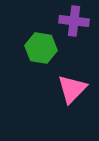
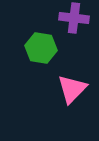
purple cross: moved 3 px up
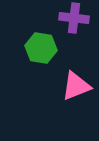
pink triangle: moved 4 px right, 3 px up; rotated 24 degrees clockwise
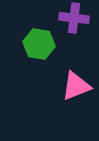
green hexagon: moved 2 px left, 4 px up
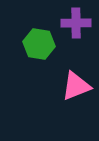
purple cross: moved 2 px right, 5 px down; rotated 8 degrees counterclockwise
